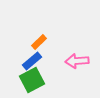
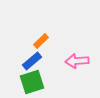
orange rectangle: moved 2 px right, 1 px up
green square: moved 2 px down; rotated 10 degrees clockwise
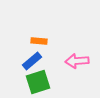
orange rectangle: moved 2 px left; rotated 49 degrees clockwise
green square: moved 6 px right
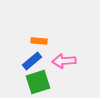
pink arrow: moved 13 px left
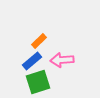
orange rectangle: rotated 49 degrees counterclockwise
pink arrow: moved 2 px left, 1 px up
